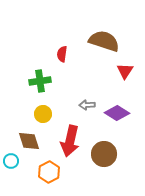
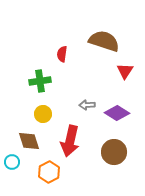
brown circle: moved 10 px right, 2 px up
cyan circle: moved 1 px right, 1 px down
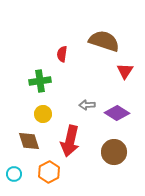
cyan circle: moved 2 px right, 12 px down
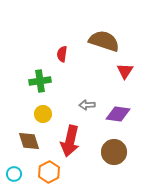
purple diamond: moved 1 px right, 1 px down; rotated 25 degrees counterclockwise
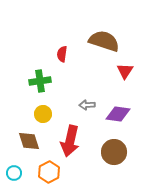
cyan circle: moved 1 px up
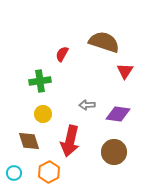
brown semicircle: moved 1 px down
red semicircle: rotated 21 degrees clockwise
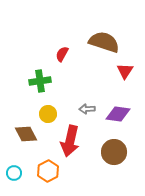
gray arrow: moved 4 px down
yellow circle: moved 5 px right
brown diamond: moved 3 px left, 7 px up; rotated 10 degrees counterclockwise
orange hexagon: moved 1 px left, 1 px up
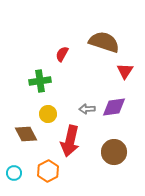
purple diamond: moved 4 px left, 7 px up; rotated 15 degrees counterclockwise
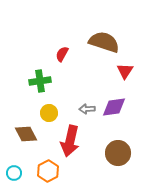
yellow circle: moved 1 px right, 1 px up
brown circle: moved 4 px right, 1 px down
